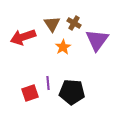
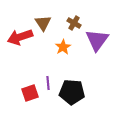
brown triangle: moved 9 px left, 1 px up
red arrow: moved 3 px left
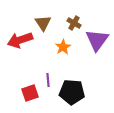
red arrow: moved 3 px down
purple line: moved 3 px up
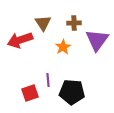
brown cross: rotated 32 degrees counterclockwise
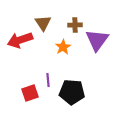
brown cross: moved 1 px right, 2 px down
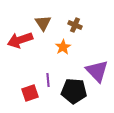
brown cross: rotated 24 degrees clockwise
purple triangle: moved 31 px down; rotated 20 degrees counterclockwise
black pentagon: moved 2 px right, 1 px up
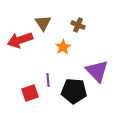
brown cross: moved 3 px right
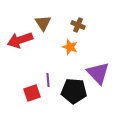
orange star: moved 7 px right; rotated 21 degrees counterclockwise
purple triangle: moved 1 px right, 2 px down
red square: moved 2 px right
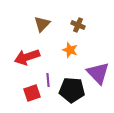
brown triangle: moved 1 px left, 1 px down; rotated 18 degrees clockwise
red arrow: moved 7 px right, 17 px down
orange star: moved 3 px down
black pentagon: moved 2 px left, 1 px up
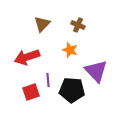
purple triangle: moved 2 px left, 2 px up
red square: moved 1 px left, 1 px up
